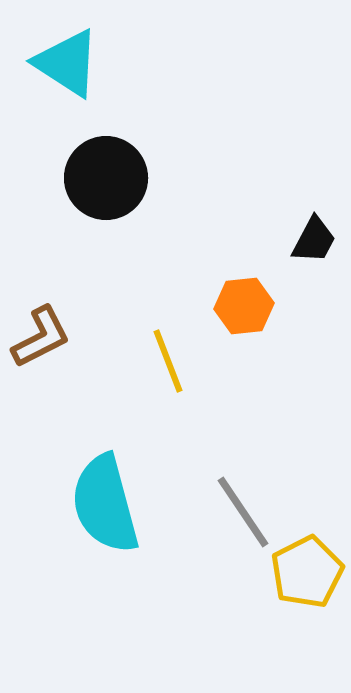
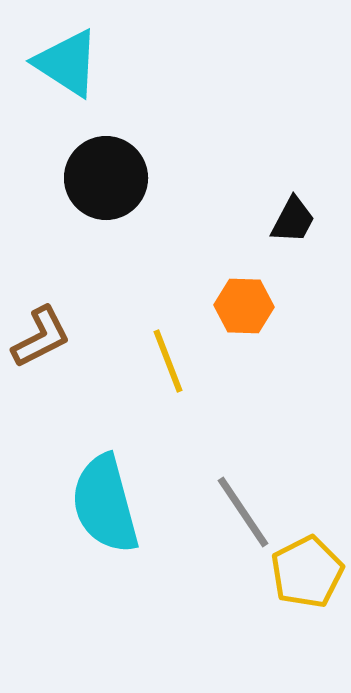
black trapezoid: moved 21 px left, 20 px up
orange hexagon: rotated 8 degrees clockwise
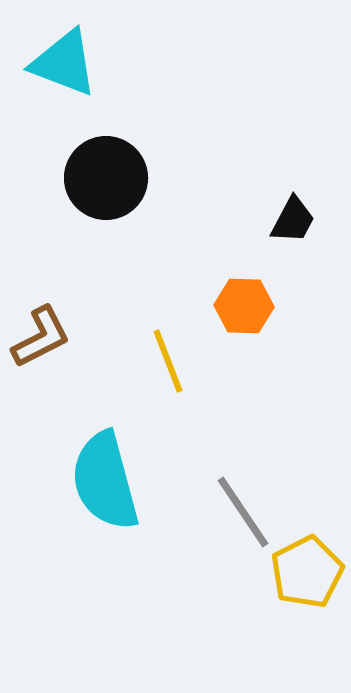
cyan triangle: moved 3 px left; rotated 12 degrees counterclockwise
cyan semicircle: moved 23 px up
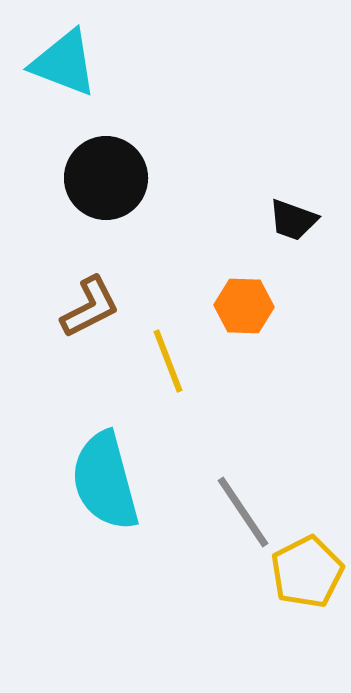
black trapezoid: rotated 82 degrees clockwise
brown L-shape: moved 49 px right, 30 px up
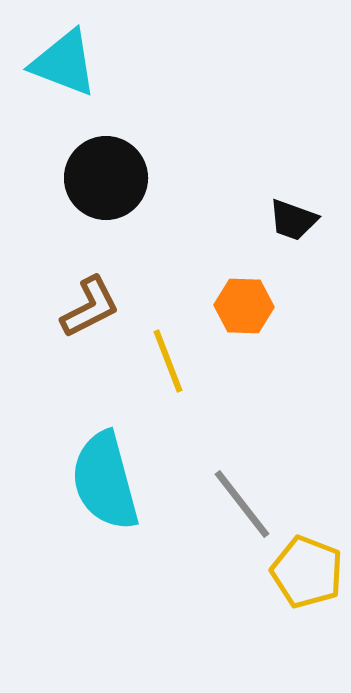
gray line: moved 1 px left, 8 px up; rotated 4 degrees counterclockwise
yellow pentagon: rotated 24 degrees counterclockwise
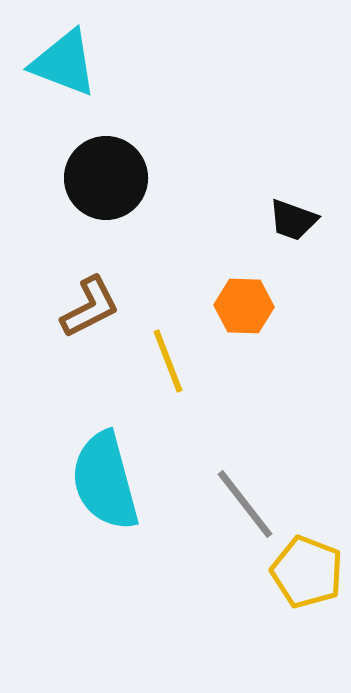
gray line: moved 3 px right
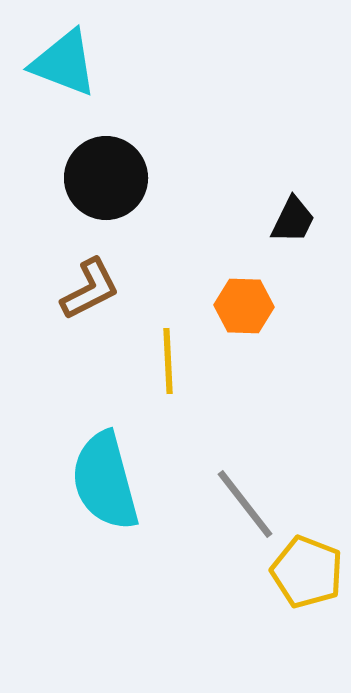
black trapezoid: rotated 84 degrees counterclockwise
brown L-shape: moved 18 px up
yellow line: rotated 18 degrees clockwise
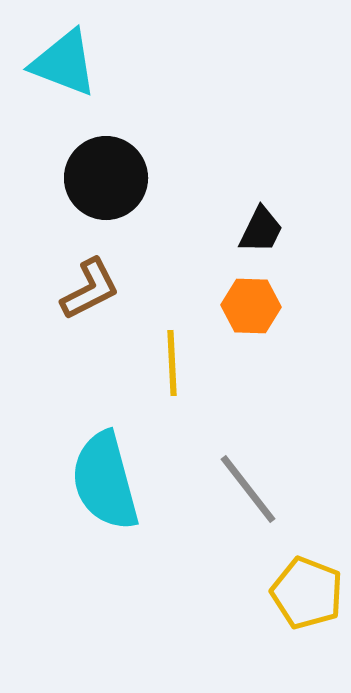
black trapezoid: moved 32 px left, 10 px down
orange hexagon: moved 7 px right
yellow line: moved 4 px right, 2 px down
gray line: moved 3 px right, 15 px up
yellow pentagon: moved 21 px down
